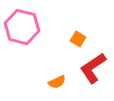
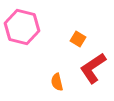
orange semicircle: rotated 102 degrees clockwise
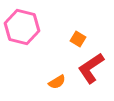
red L-shape: moved 2 px left
orange semicircle: rotated 108 degrees counterclockwise
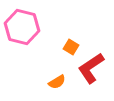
orange square: moved 7 px left, 8 px down
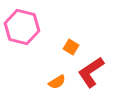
red L-shape: moved 4 px down
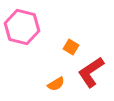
orange semicircle: moved 1 px left, 2 px down
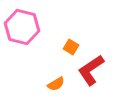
red L-shape: moved 2 px up
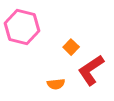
orange square: rotated 14 degrees clockwise
orange semicircle: rotated 24 degrees clockwise
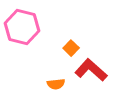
orange square: moved 1 px down
red L-shape: rotated 76 degrees clockwise
